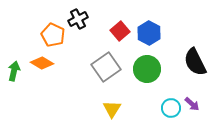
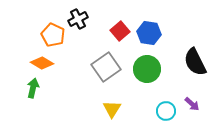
blue hexagon: rotated 20 degrees counterclockwise
green arrow: moved 19 px right, 17 px down
cyan circle: moved 5 px left, 3 px down
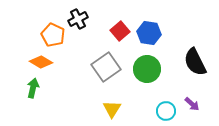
orange diamond: moved 1 px left, 1 px up
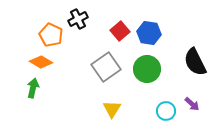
orange pentagon: moved 2 px left
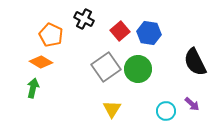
black cross: moved 6 px right; rotated 36 degrees counterclockwise
green circle: moved 9 px left
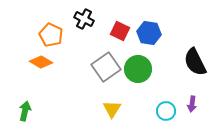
red square: rotated 24 degrees counterclockwise
green arrow: moved 8 px left, 23 px down
purple arrow: rotated 56 degrees clockwise
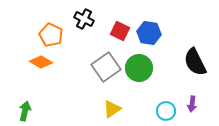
green circle: moved 1 px right, 1 px up
yellow triangle: rotated 24 degrees clockwise
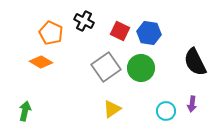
black cross: moved 2 px down
orange pentagon: moved 2 px up
green circle: moved 2 px right
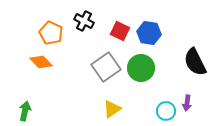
orange diamond: rotated 15 degrees clockwise
purple arrow: moved 5 px left, 1 px up
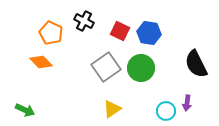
black semicircle: moved 1 px right, 2 px down
green arrow: moved 1 px up; rotated 102 degrees clockwise
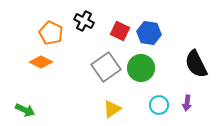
orange diamond: rotated 20 degrees counterclockwise
cyan circle: moved 7 px left, 6 px up
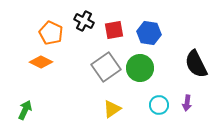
red square: moved 6 px left, 1 px up; rotated 36 degrees counterclockwise
green circle: moved 1 px left
green arrow: rotated 90 degrees counterclockwise
